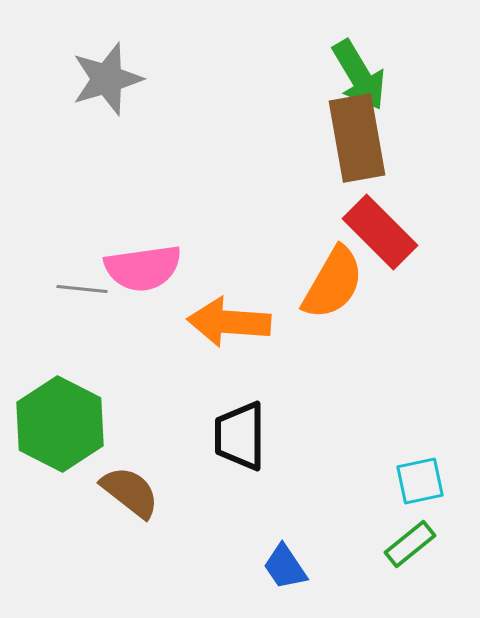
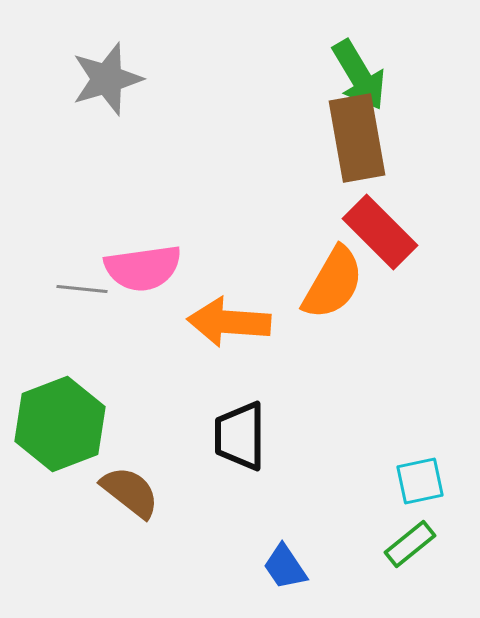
green hexagon: rotated 12 degrees clockwise
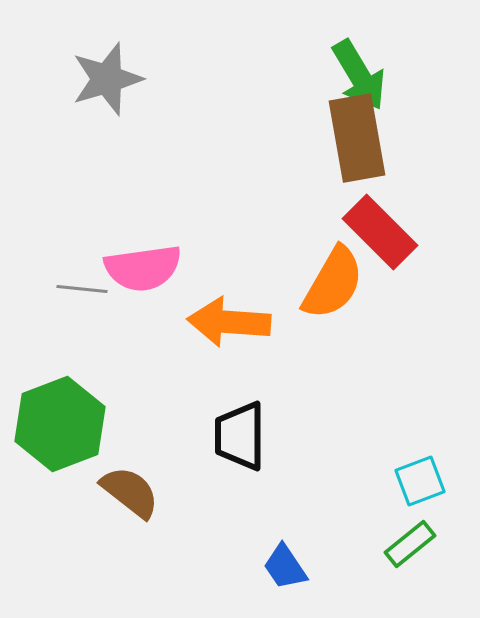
cyan square: rotated 9 degrees counterclockwise
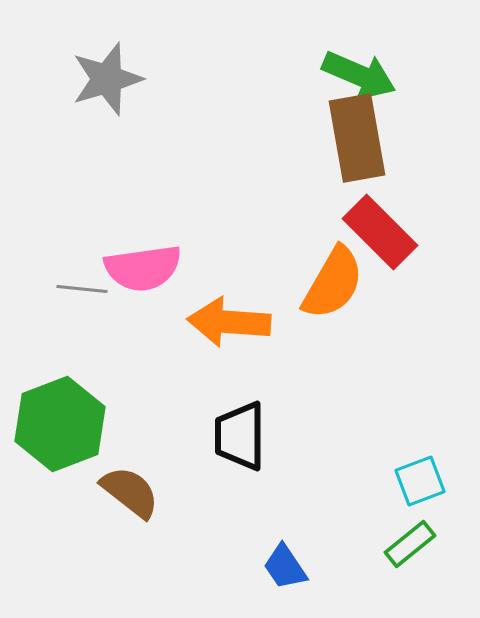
green arrow: rotated 36 degrees counterclockwise
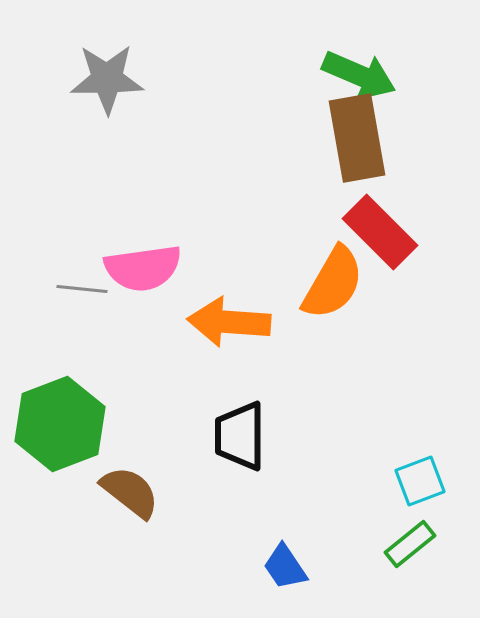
gray star: rotated 16 degrees clockwise
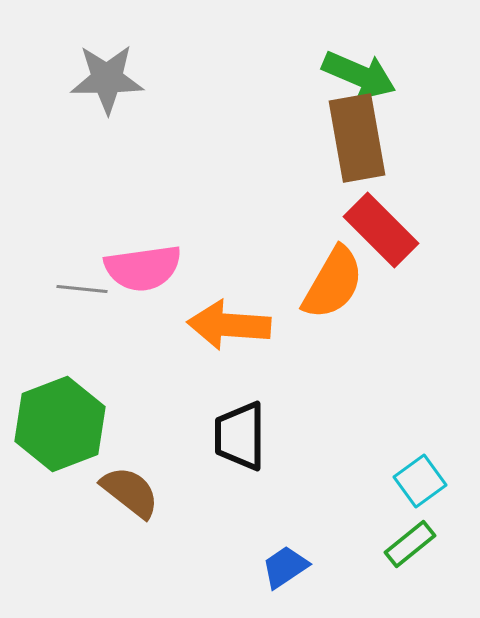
red rectangle: moved 1 px right, 2 px up
orange arrow: moved 3 px down
cyan square: rotated 15 degrees counterclockwise
blue trapezoid: rotated 90 degrees clockwise
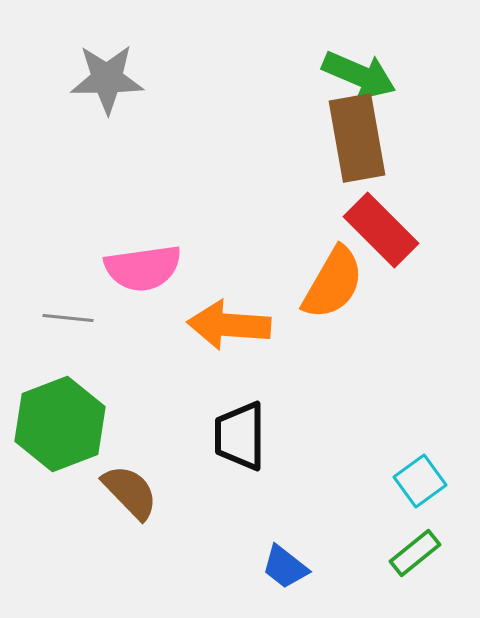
gray line: moved 14 px left, 29 px down
brown semicircle: rotated 8 degrees clockwise
green rectangle: moved 5 px right, 9 px down
blue trapezoid: rotated 108 degrees counterclockwise
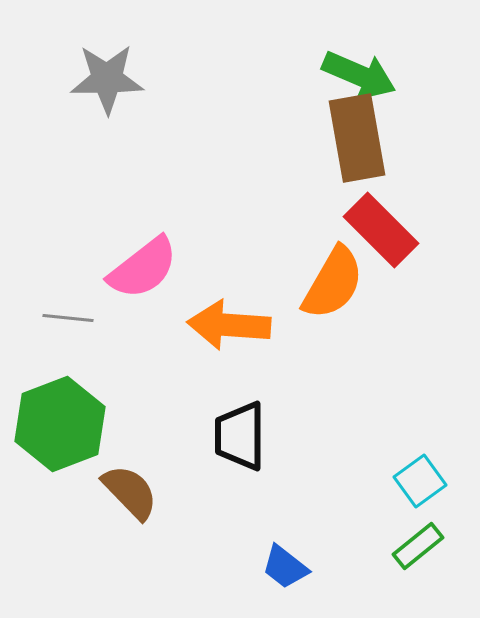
pink semicircle: rotated 30 degrees counterclockwise
green rectangle: moved 3 px right, 7 px up
